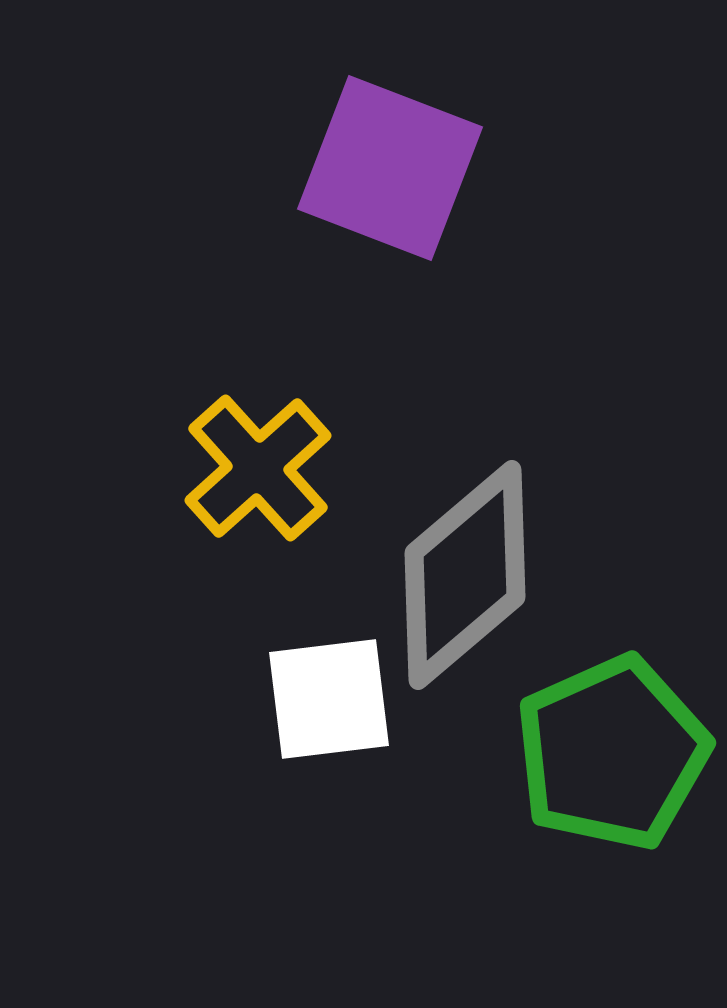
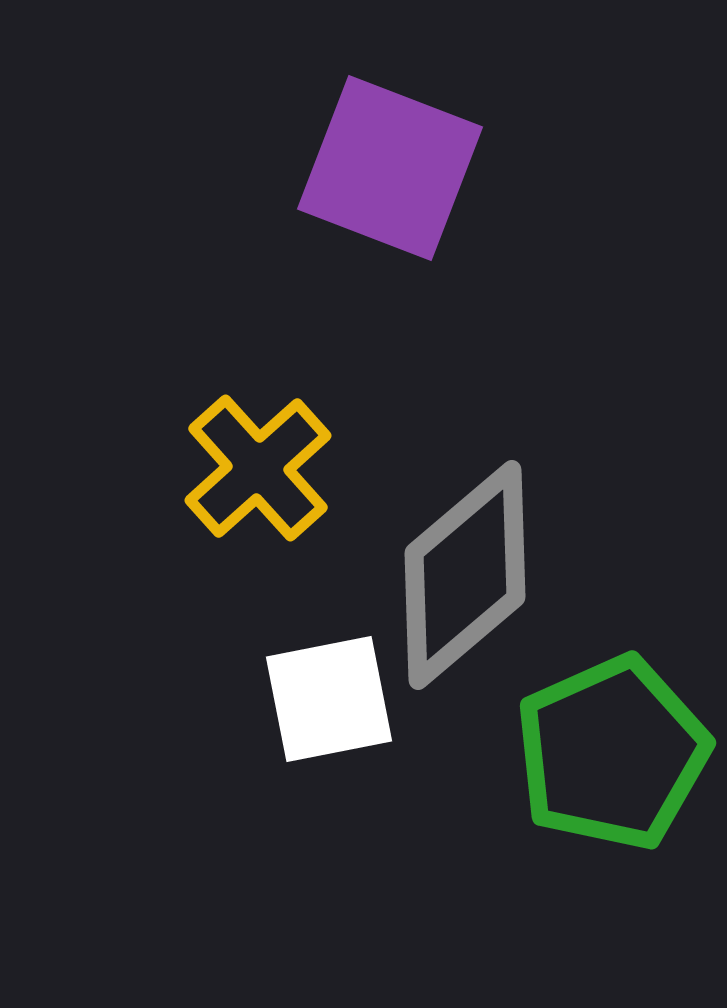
white square: rotated 4 degrees counterclockwise
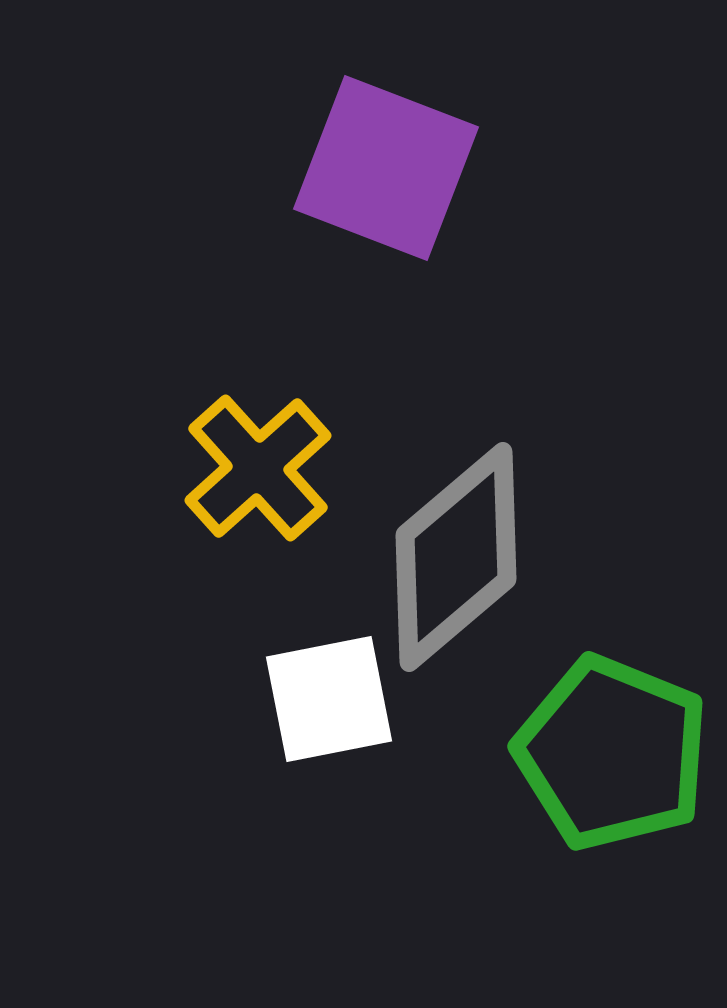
purple square: moved 4 px left
gray diamond: moved 9 px left, 18 px up
green pentagon: rotated 26 degrees counterclockwise
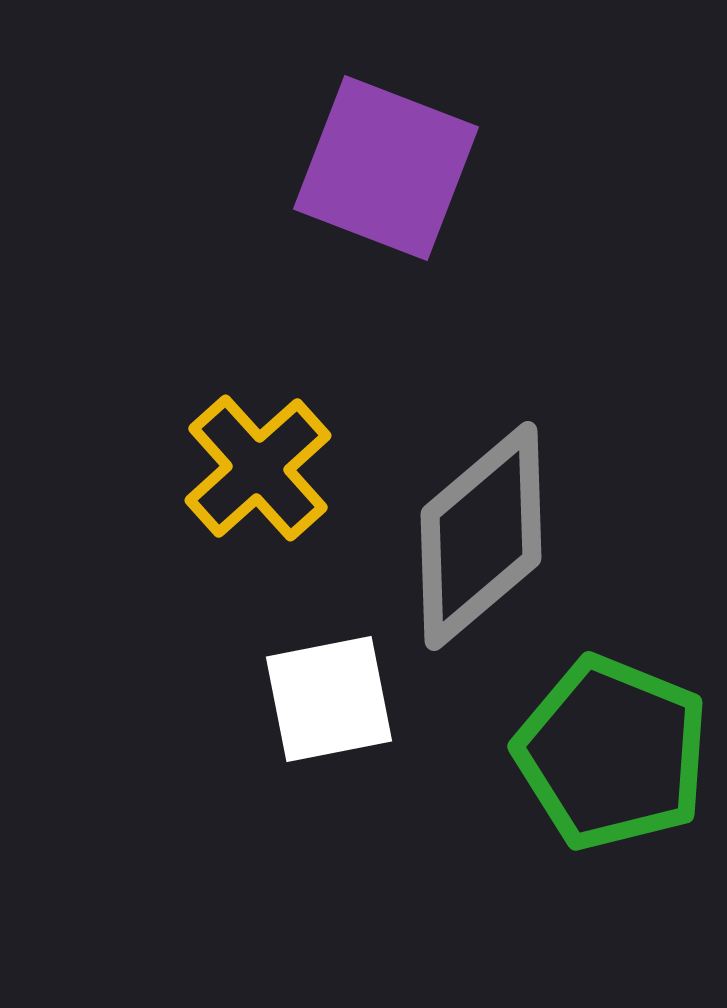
gray diamond: moved 25 px right, 21 px up
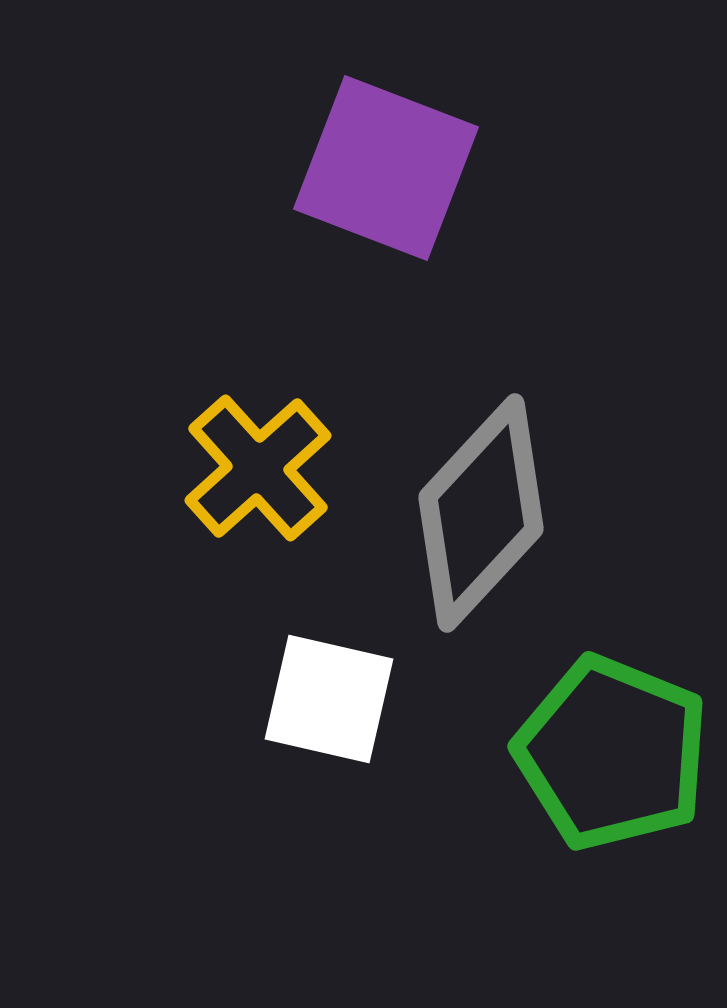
gray diamond: moved 23 px up; rotated 7 degrees counterclockwise
white square: rotated 24 degrees clockwise
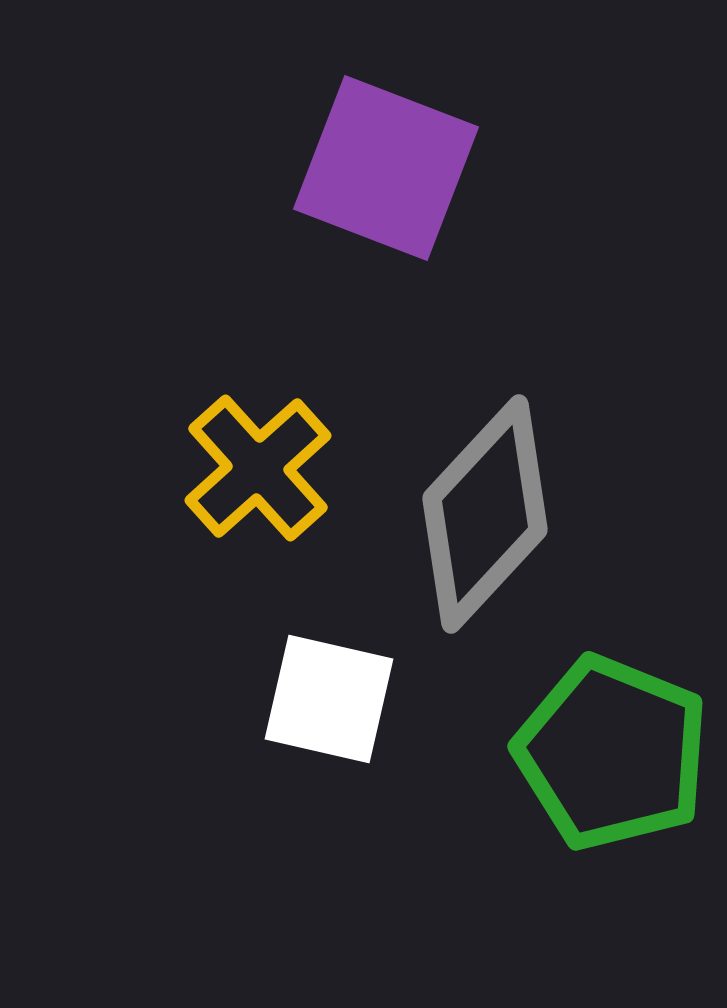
gray diamond: moved 4 px right, 1 px down
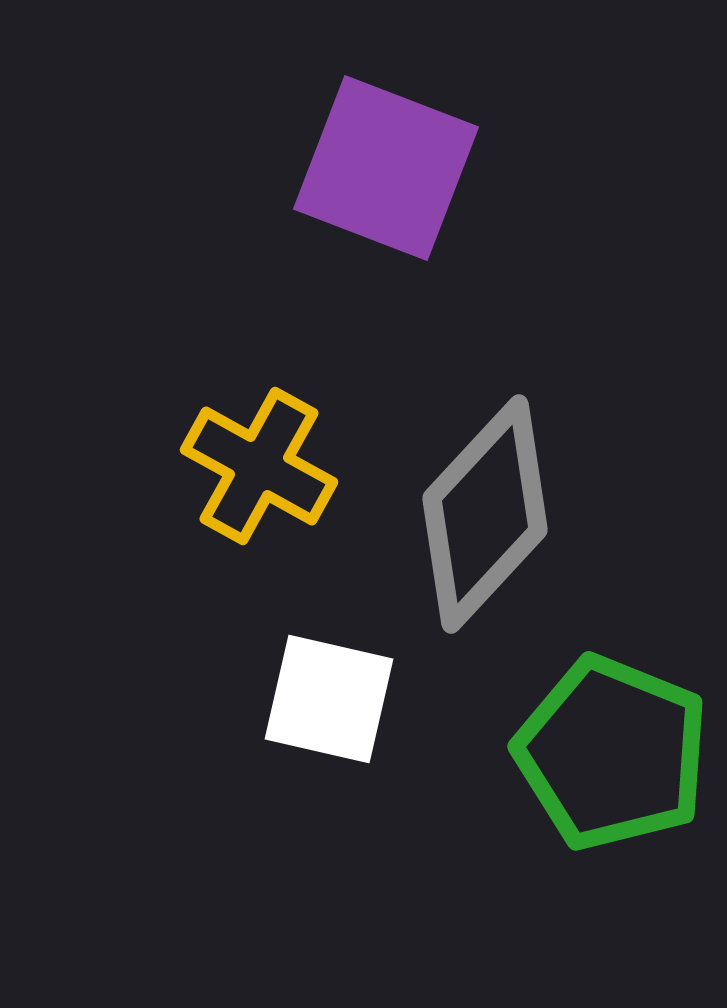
yellow cross: moved 1 px right, 2 px up; rotated 19 degrees counterclockwise
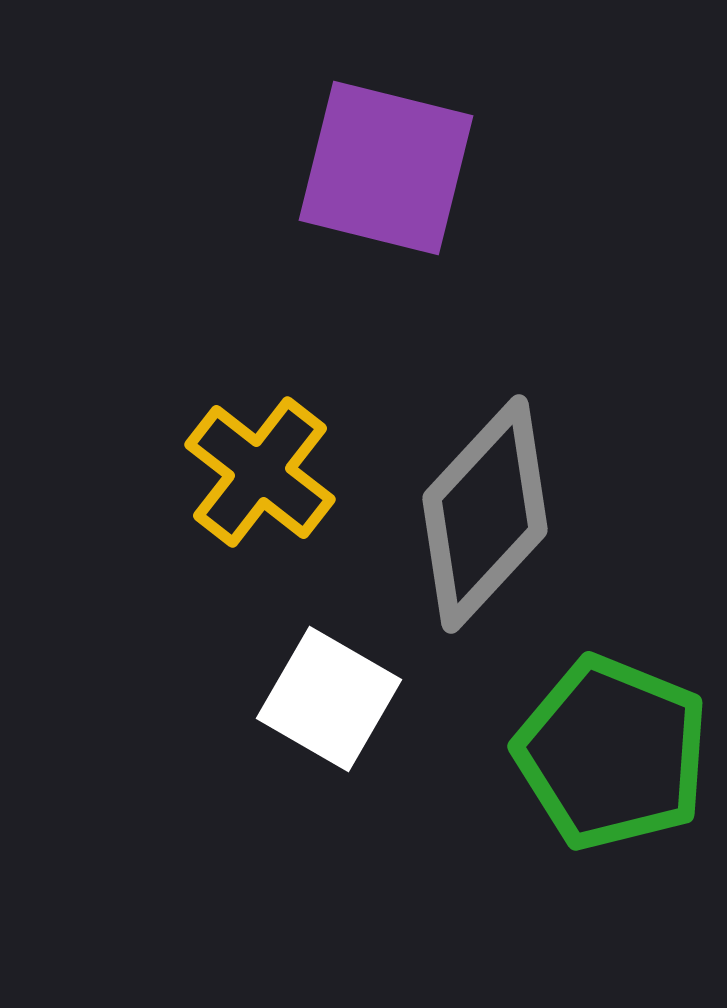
purple square: rotated 7 degrees counterclockwise
yellow cross: moved 1 px right, 6 px down; rotated 9 degrees clockwise
white square: rotated 17 degrees clockwise
